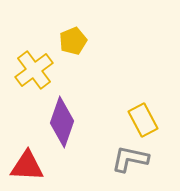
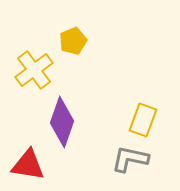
yellow rectangle: rotated 48 degrees clockwise
red triangle: moved 1 px right, 1 px up; rotated 6 degrees clockwise
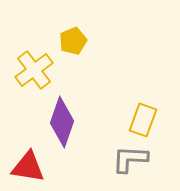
gray L-shape: rotated 9 degrees counterclockwise
red triangle: moved 2 px down
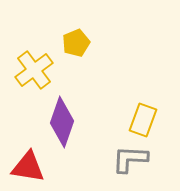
yellow pentagon: moved 3 px right, 2 px down
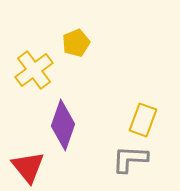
purple diamond: moved 1 px right, 3 px down
red triangle: rotated 42 degrees clockwise
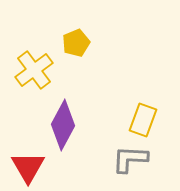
purple diamond: rotated 9 degrees clockwise
red triangle: rotated 9 degrees clockwise
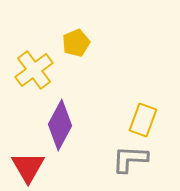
purple diamond: moved 3 px left
